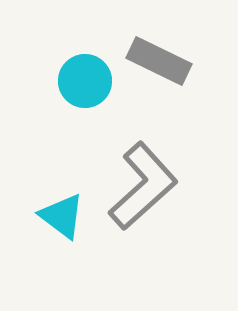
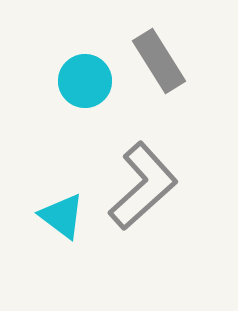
gray rectangle: rotated 32 degrees clockwise
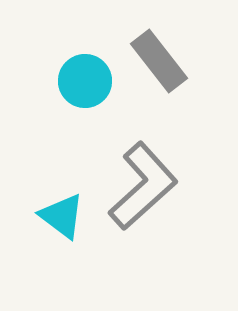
gray rectangle: rotated 6 degrees counterclockwise
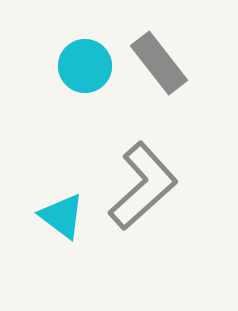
gray rectangle: moved 2 px down
cyan circle: moved 15 px up
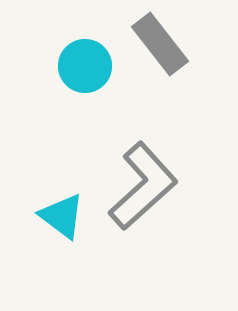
gray rectangle: moved 1 px right, 19 px up
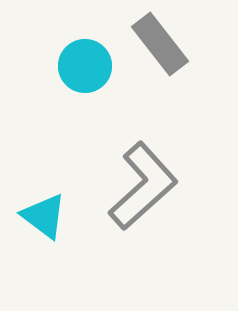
cyan triangle: moved 18 px left
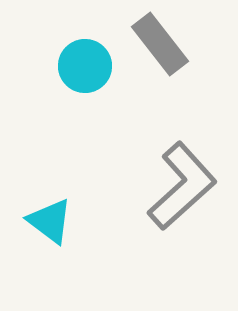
gray L-shape: moved 39 px right
cyan triangle: moved 6 px right, 5 px down
